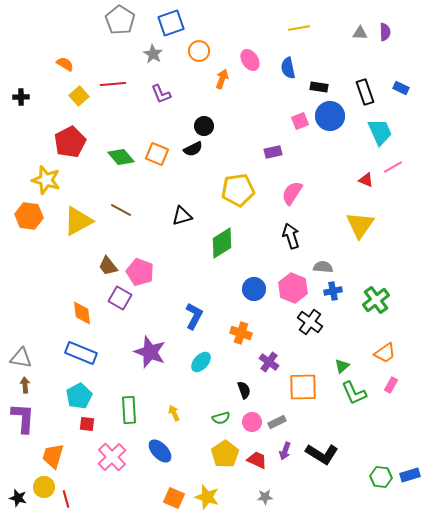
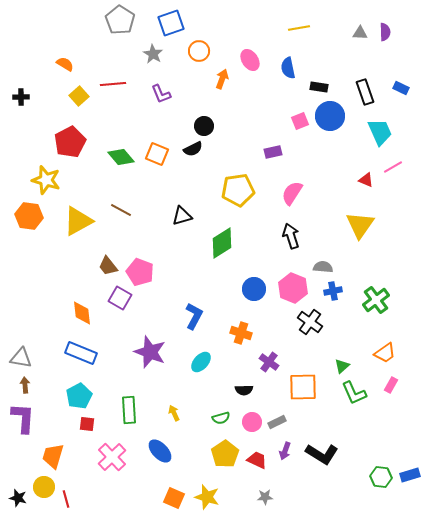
black semicircle at (244, 390): rotated 108 degrees clockwise
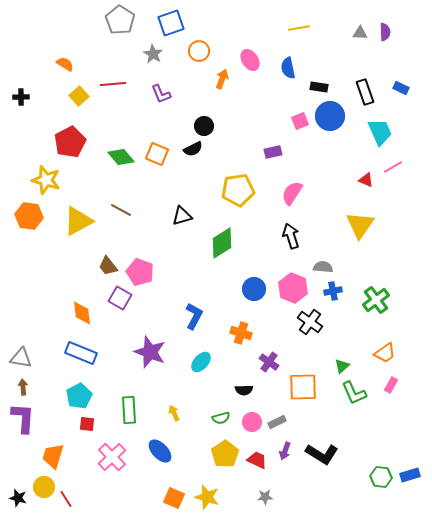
brown arrow at (25, 385): moved 2 px left, 2 px down
red line at (66, 499): rotated 18 degrees counterclockwise
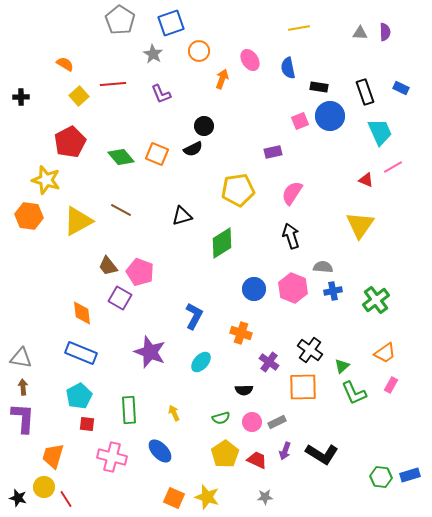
black cross at (310, 322): moved 28 px down
pink cross at (112, 457): rotated 32 degrees counterclockwise
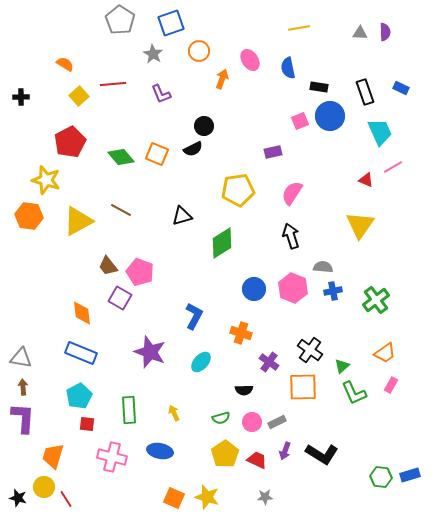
blue ellipse at (160, 451): rotated 35 degrees counterclockwise
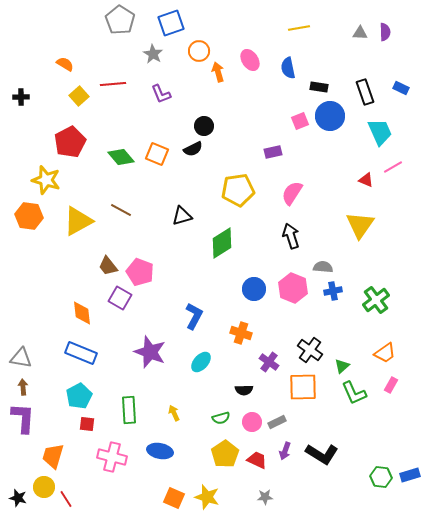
orange arrow at (222, 79): moved 4 px left, 7 px up; rotated 36 degrees counterclockwise
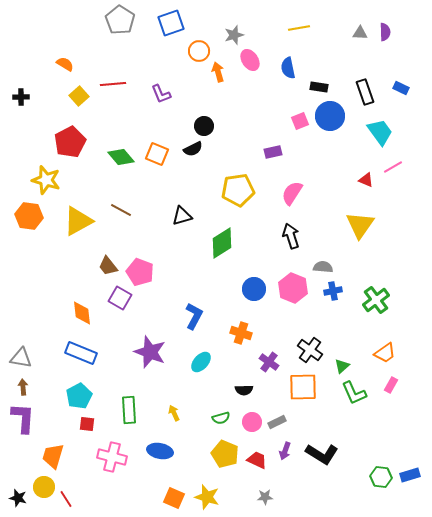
gray star at (153, 54): moved 81 px right, 19 px up; rotated 24 degrees clockwise
cyan trapezoid at (380, 132): rotated 12 degrees counterclockwise
yellow pentagon at (225, 454): rotated 16 degrees counterclockwise
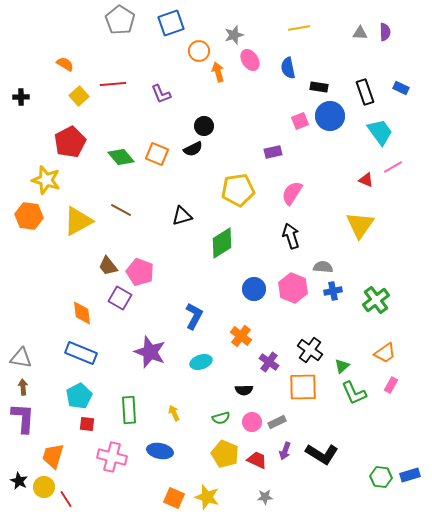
orange cross at (241, 333): moved 3 px down; rotated 20 degrees clockwise
cyan ellipse at (201, 362): rotated 30 degrees clockwise
black star at (18, 498): moved 1 px right, 17 px up; rotated 12 degrees clockwise
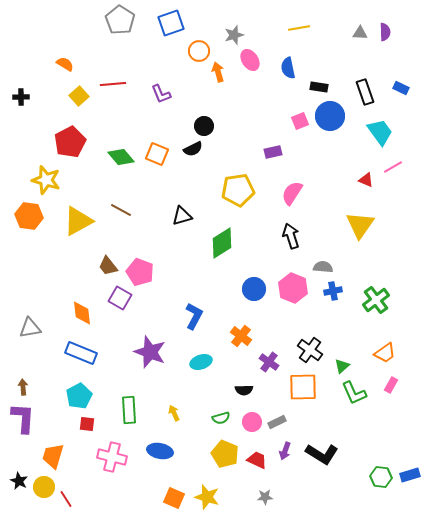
gray triangle at (21, 358): moved 9 px right, 30 px up; rotated 20 degrees counterclockwise
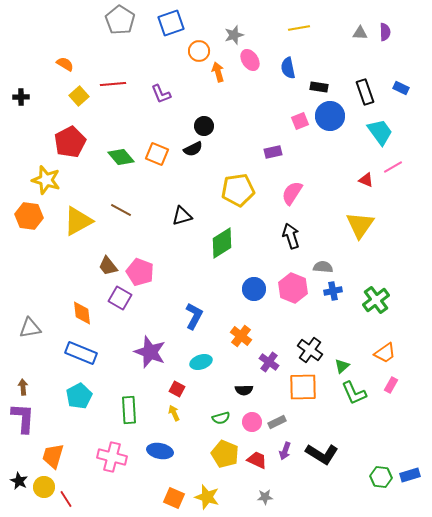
red square at (87, 424): moved 90 px right, 35 px up; rotated 21 degrees clockwise
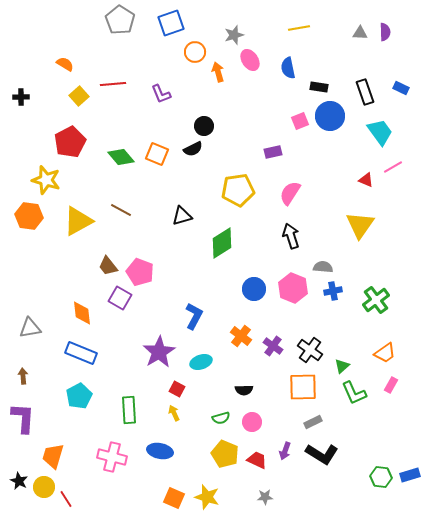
orange circle at (199, 51): moved 4 px left, 1 px down
pink semicircle at (292, 193): moved 2 px left
purple star at (150, 352): moved 9 px right; rotated 20 degrees clockwise
purple cross at (269, 362): moved 4 px right, 16 px up
brown arrow at (23, 387): moved 11 px up
gray rectangle at (277, 422): moved 36 px right
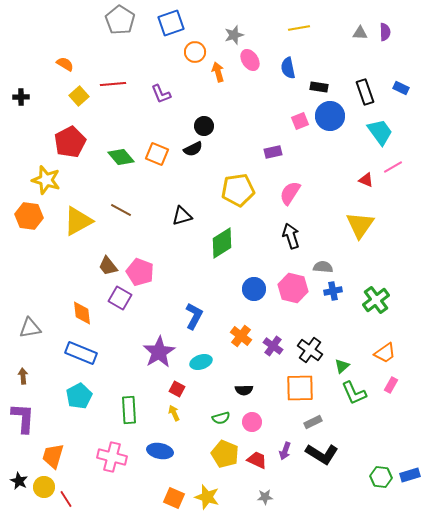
pink hexagon at (293, 288): rotated 8 degrees counterclockwise
orange square at (303, 387): moved 3 px left, 1 px down
